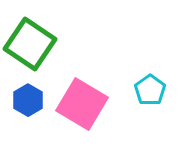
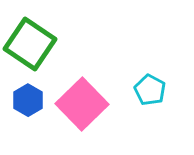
cyan pentagon: rotated 8 degrees counterclockwise
pink square: rotated 15 degrees clockwise
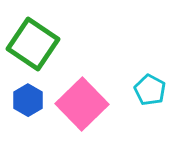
green square: moved 3 px right
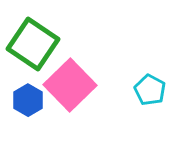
pink square: moved 12 px left, 19 px up
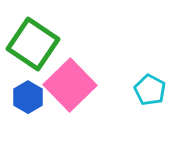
blue hexagon: moved 3 px up
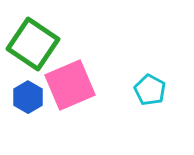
pink square: rotated 21 degrees clockwise
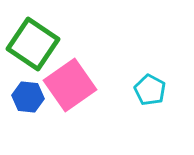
pink square: rotated 12 degrees counterclockwise
blue hexagon: rotated 24 degrees counterclockwise
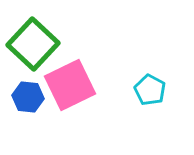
green square: rotated 9 degrees clockwise
pink square: rotated 9 degrees clockwise
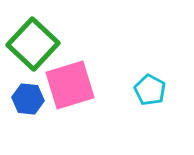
pink square: rotated 9 degrees clockwise
blue hexagon: moved 2 px down
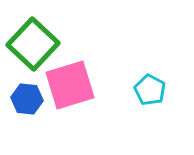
blue hexagon: moved 1 px left
